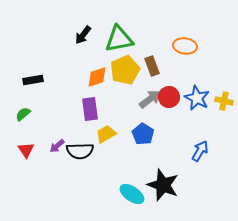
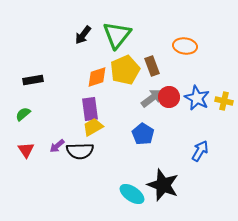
green triangle: moved 2 px left, 4 px up; rotated 40 degrees counterclockwise
gray arrow: moved 2 px right, 1 px up
yellow trapezoid: moved 13 px left, 7 px up
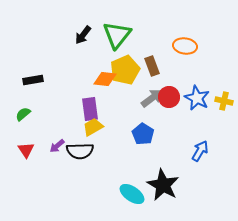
orange diamond: moved 8 px right, 2 px down; rotated 25 degrees clockwise
black star: rotated 8 degrees clockwise
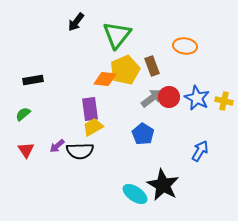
black arrow: moved 7 px left, 13 px up
cyan ellipse: moved 3 px right
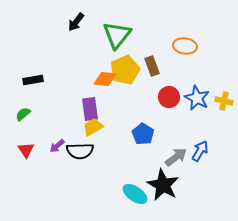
gray arrow: moved 24 px right, 59 px down
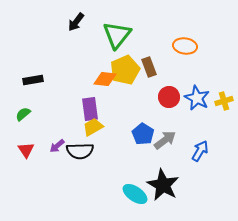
brown rectangle: moved 3 px left, 1 px down
yellow cross: rotated 30 degrees counterclockwise
gray arrow: moved 11 px left, 17 px up
